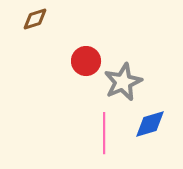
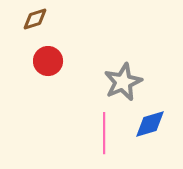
red circle: moved 38 px left
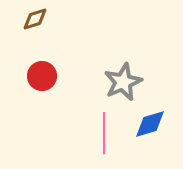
red circle: moved 6 px left, 15 px down
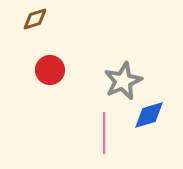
red circle: moved 8 px right, 6 px up
gray star: moved 1 px up
blue diamond: moved 1 px left, 9 px up
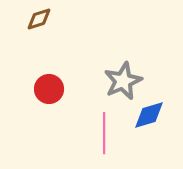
brown diamond: moved 4 px right
red circle: moved 1 px left, 19 px down
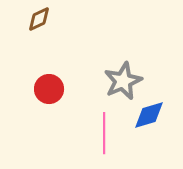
brown diamond: rotated 8 degrees counterclockwise
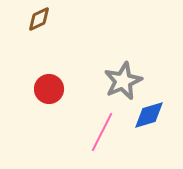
pink line: moved 2 px left, 1 px up; rotated 27 degrees clockwise
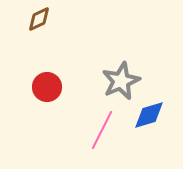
gray star: moved 2 px left
red circle: moved 2 px left, 2 px up
pink line: moved 2 px up
